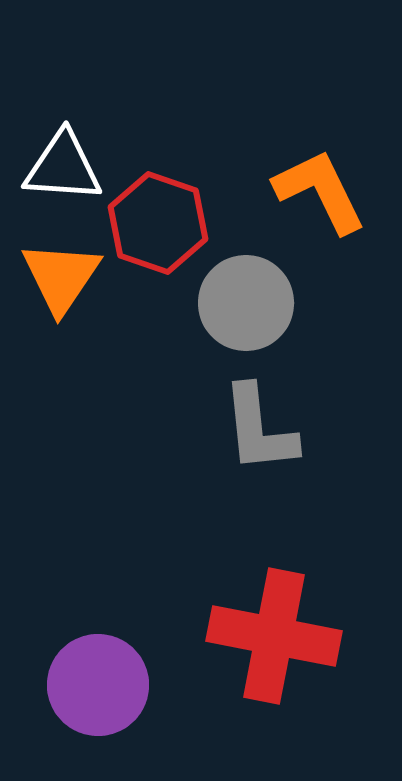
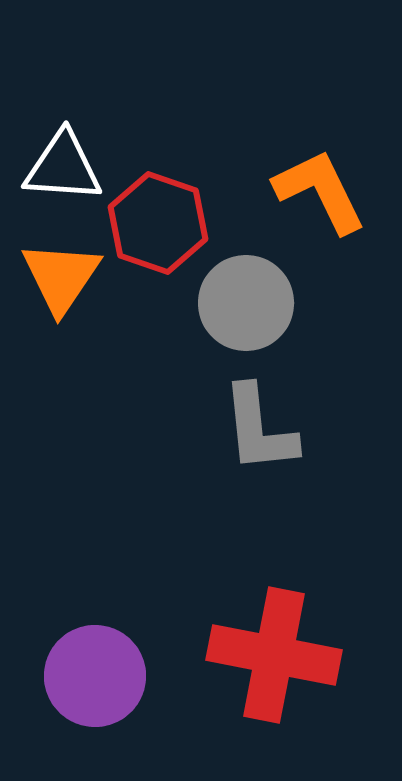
red cross: moved 19 px down
purple circle: moved 3 px left, 9 px up
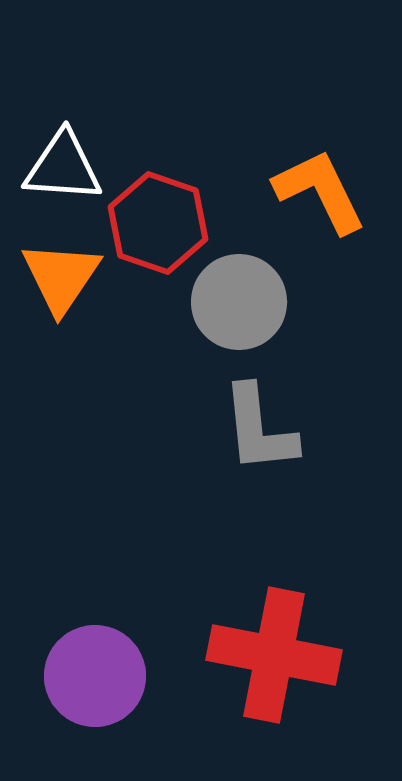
gray circle: moved 7 px left, 1 px up
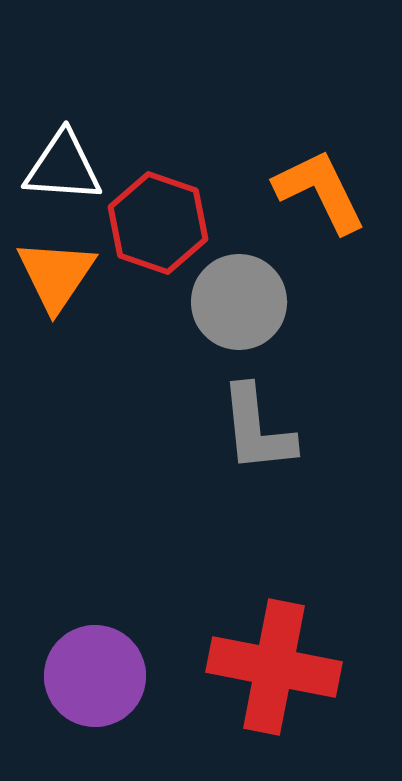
orange triangle: moved 5 px left, 2 px up
gray L-shape: moved 2 px left
red cross: moved 12 px down
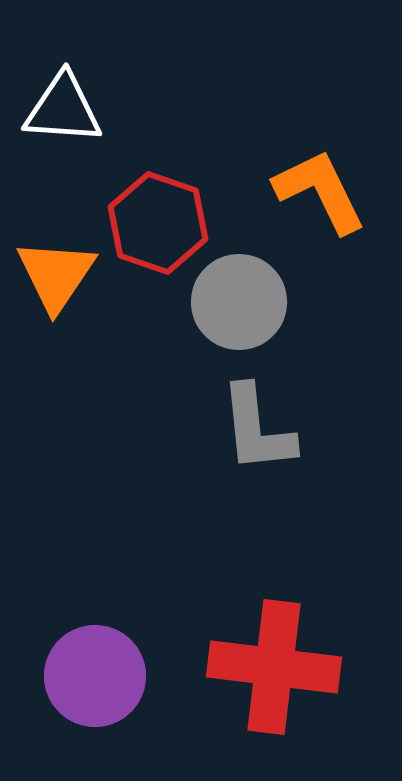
white triangle: moved 58 px up
red cross: rotated 4 degrees counterclockwise
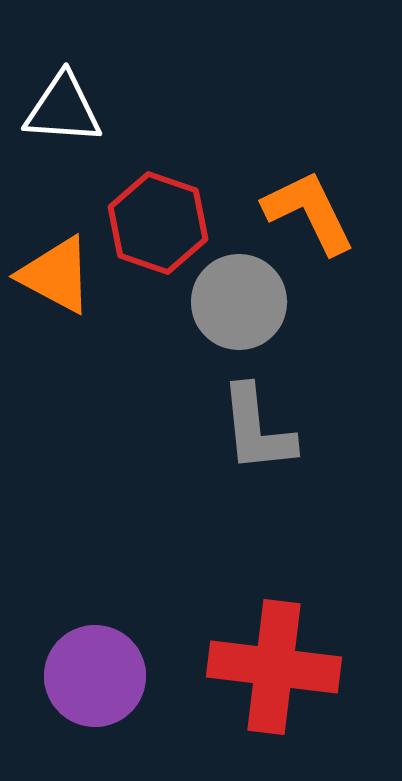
orange L-shape: moved 11 px left, 21 px down
orange triangle: rotated 36 degrees counterclockwise
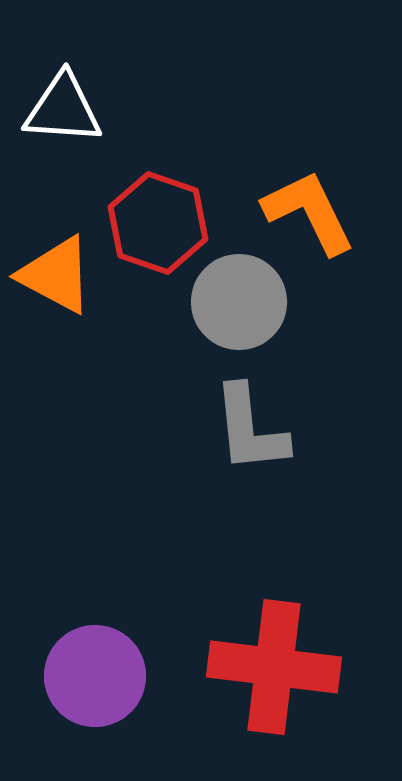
gray L-shape: moved 7 px left
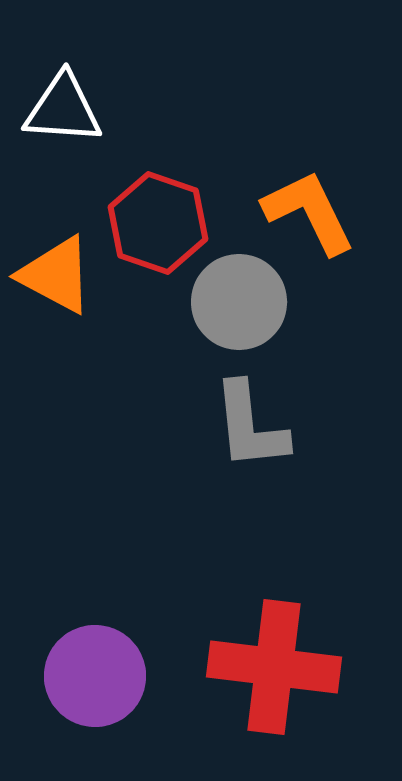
gray L-shape: moved 3 px up
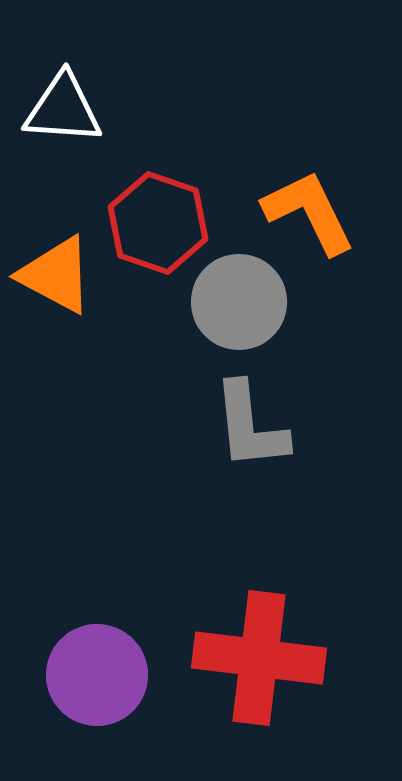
red cross: moved 15 px left, 9 px up
purple circle: moved 2 px right, 1 px up
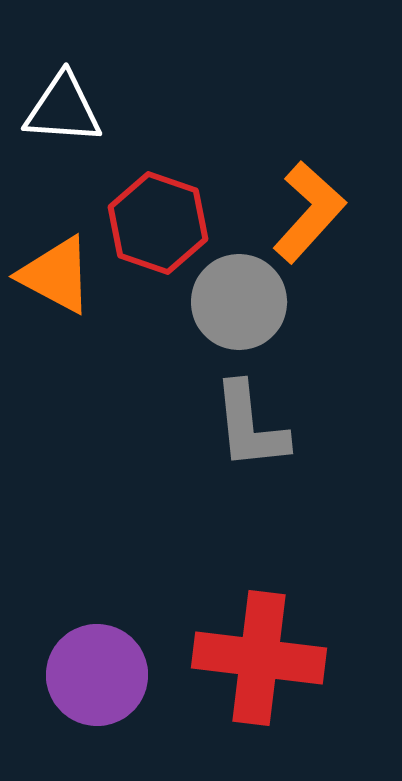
orange L-shape: rotated 68 degrees clockwise
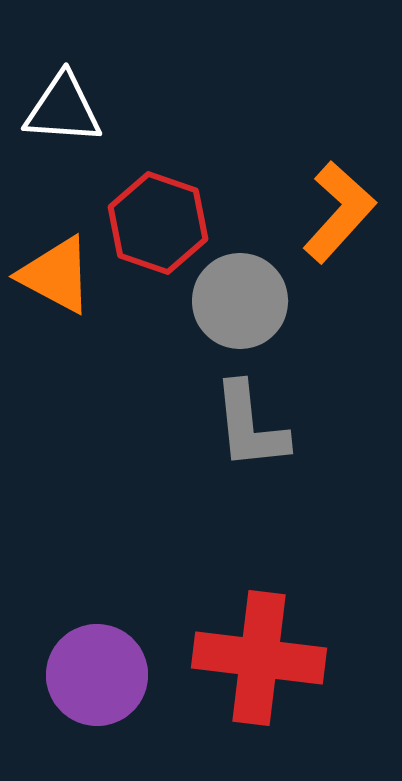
orange L-shape: moved 30 px right
gray circle: moved 1 px right, 1 px up
